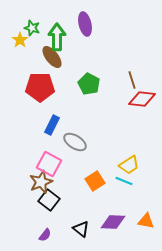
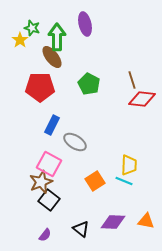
yellow trapezoid: rotated 55 degrees counterclockwise
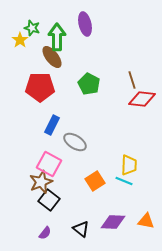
purple semicircle: moved 2 px up
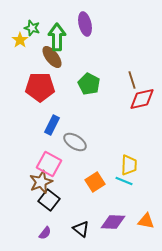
red diamond: rotated 20 degrees counterclockwise
orange square: moved 1 px down
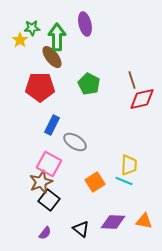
green star: rotated 21 degrees counterclockwise
orange triangle: moved 2 px left
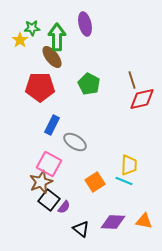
purple semicircle: moved 19 px right, 26 px up
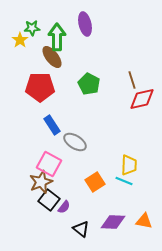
blue rectangle: rotated 60 degrees counterclockwise
